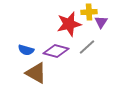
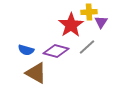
red star: moved 2 px right, 1 px down; rotated 20 degrees counterclockwise
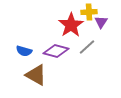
blue semicircle: moved 2 px left, 1 px down
brown triangle: moved 2 px down
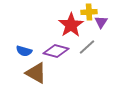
brown triangle: moved 2 px up
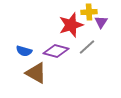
red star: rotated 15 degrees clockwise
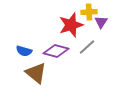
brown triangle: rotated 10 degrees clockwise
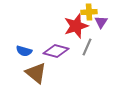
red star: moved 5 px right, 1 px down
gray line: rotated 24 degrees counterclockwise
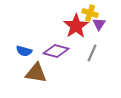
yellow cross: moved 1 px right, 1 px down; rotated 21 degrees clockwise
purple triangle: moved 2 px left, 2 px down
red star: rotated 15 degrees counterclockwise
gray line: moved 5 px right, 6 px down
brown triangle: rotated 30 degrees counterclockwise
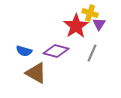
brown triangle: rotated 20 degrees clockwise
